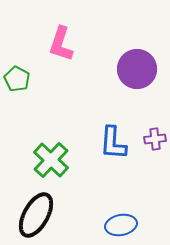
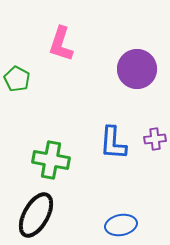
green cross: rotated 33 degrees counterclockwise
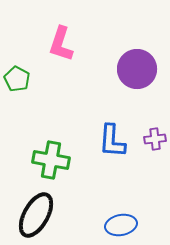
blue L-shape: moved 1 px left, 2 px up
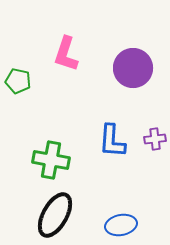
pink L-shape: moved 5 px right, 10 px down
purple circle: moved 4 px left, 1 px up
green pentagon: moved 1 px right, 2 px down; rotated 15 degrees counterclockwise
black ellipse: moved 19 px right
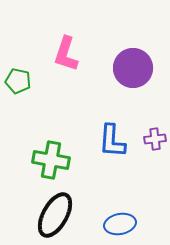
blue ellipse: moved 1 px left, 1 px up
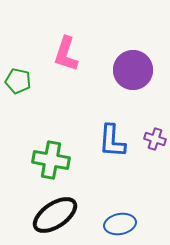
purple circle: moved 2 px down
purple cross: rotated 25 degrees clockwise
black ellipse: rotated 27 degrees clockwise
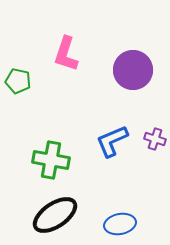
blue L-shape: rotated 63 degrees clockwise
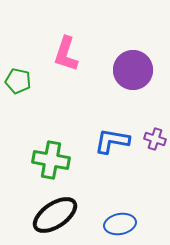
blue L-shape: rotated 33 degrees clockwise
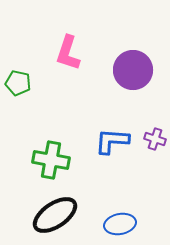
pink L-shape: moved 2 px right, 1 px up
green pentagon: moved 2 px down
blue L-shape: rotated 6 degrees counterclockwise
